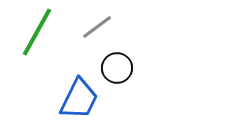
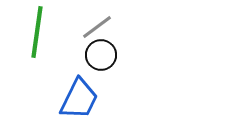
green line: rotated 21 degrees counterclockwise
black circle: moved 16 px left, 13 px up
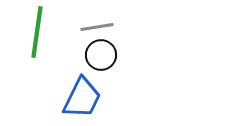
gray line: rotated 28 degrees clockwise
blue trapezoid: moved 3 px right, 1 px up
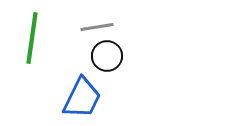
green line: moved 5 px left, 6 px down
black circle: moved 6 px right, 1 px down
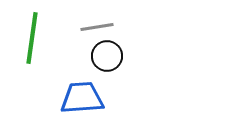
blue trapezoid: rotated 120 degrees counterclockwise
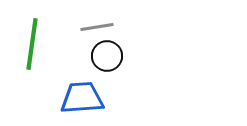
green line: moved 6 px down
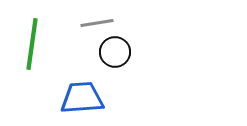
gray line: moved 4 px up
black circle: moved 8 px right, 4 px up
